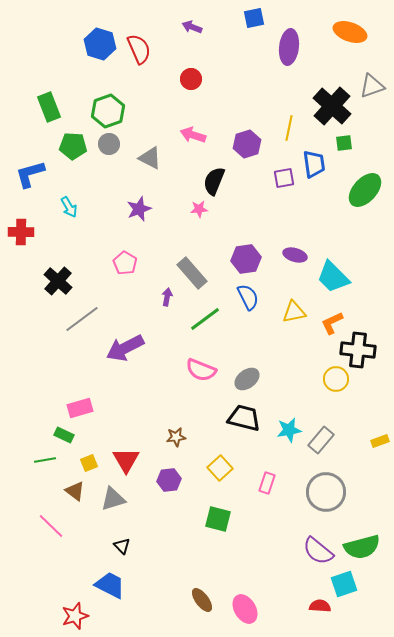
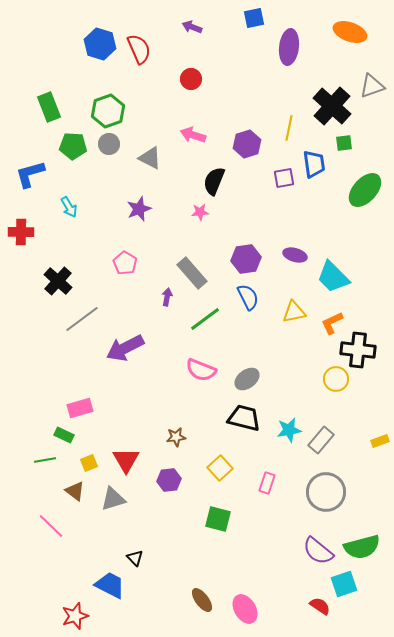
pink star at (199, 209): moved 1 px right, 3 px down
black triangle at (122, 546): moved 13 px right, 12 px down
red semicircle at (320, 606): rotated 30 degrees clockwise
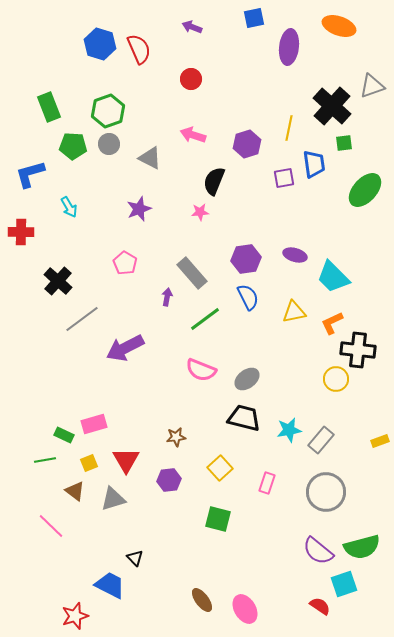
orange ellipse at (350, 32): moved 11 px left, 6 px up
pink rectangle at (80, 408): moved 14 px right, 16 px down
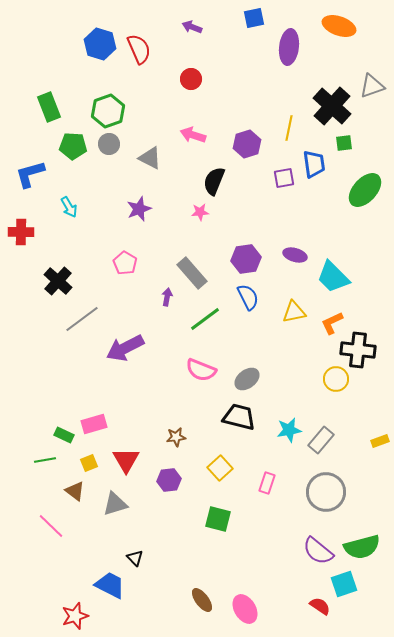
black trapezoid at (244, 418): moved 5 px left, 1 px up
gray triangle at (113, 499): moved 2 px right, 5 px down
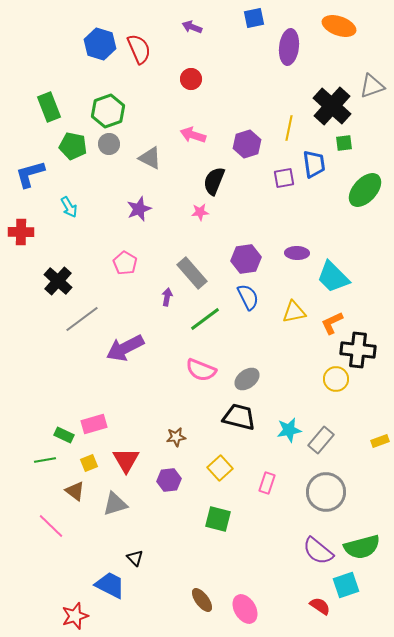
green pentagon at (73, 146): rotated 8 degrees clockwise
purple ellipse at (295, 255): moved 2 px right, 2 px up; rotated 15 degrees counterclockwise
cyan square at (344, 584): moved 2 px right, 1 px down
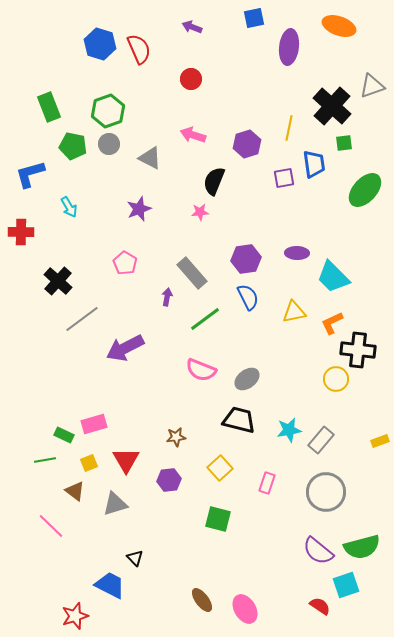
black trapezoid at (239, 417): moved 3 px down
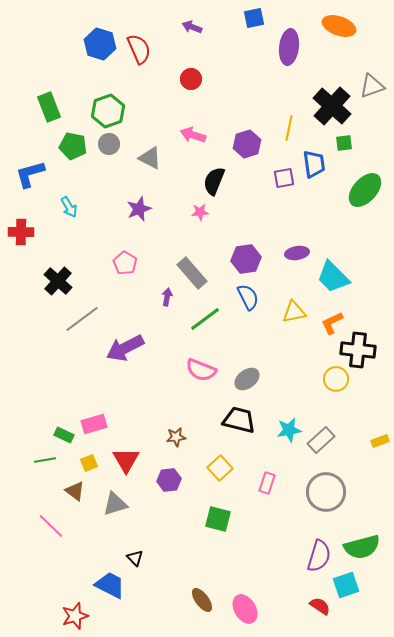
purple ellipse at (297, 253): rotated 10 degrees counterclockwise
gray rectangle at (321, 440): rotated 8 degrees clockwise
purple semicircle at (318, 551): moved 1 px right, 5 px down; rotated 112 degrees counterclockwise
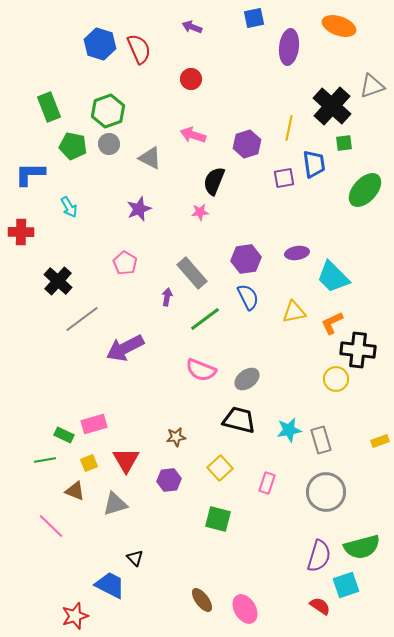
blue L-shape at (30, 174): rotated 16 degrees clockwise
gray rectangle at (321, 440): rotated 64 degrees counterclockwise
brown triangle at (75, 491): rotated 15 degrees counterclockwise
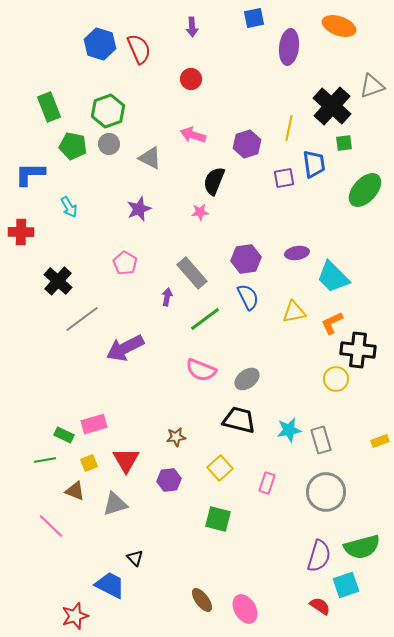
purple arrow at (192, 27): rotated 114 degrees counterclockwise
